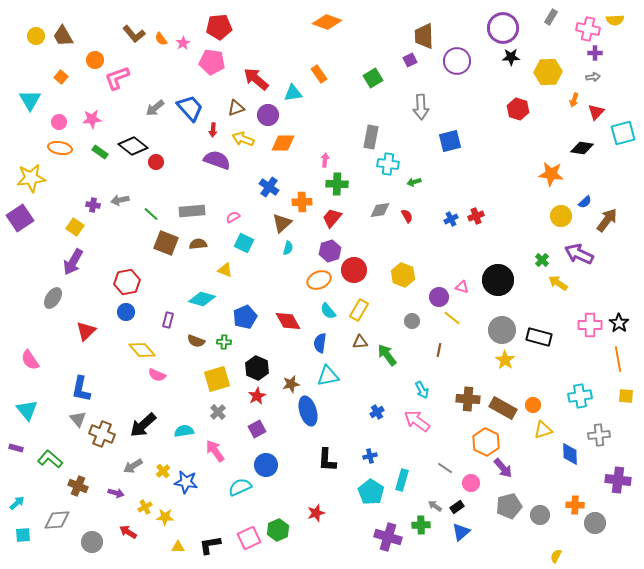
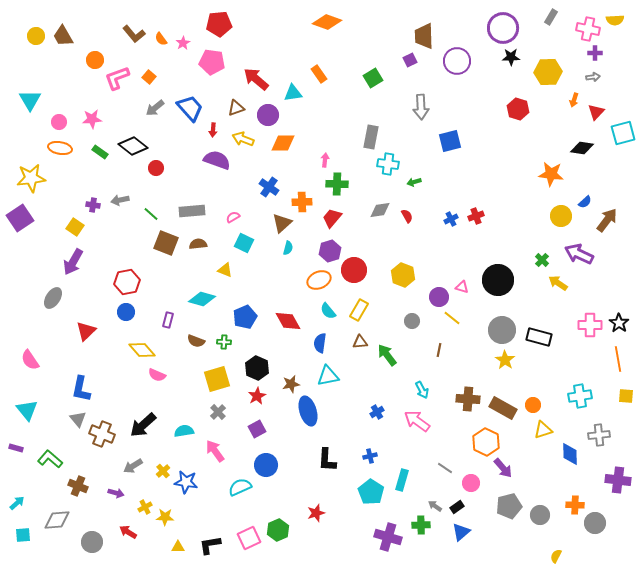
red pentagon at (219, 27): moved 3 px up
orange square at (61, 77): moved 88 px right
red circle at (156, 162): moved 6 px down
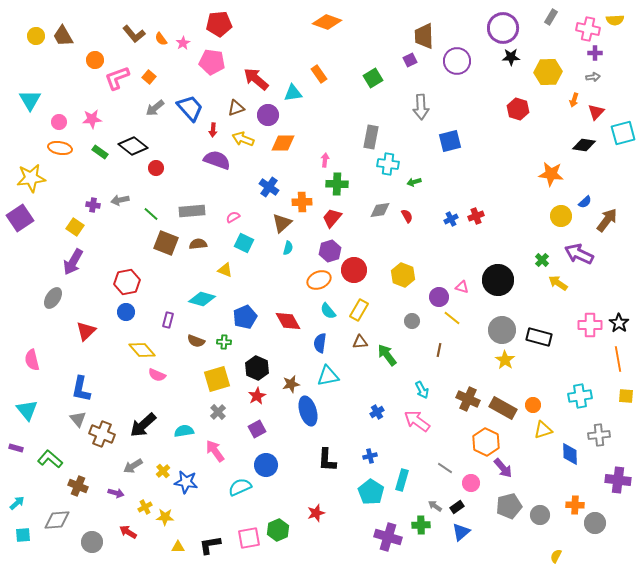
black diamond at (582, 148): moved 2 px right, 3 px up
pink semicircle at (30, 360): moved 2 px right; rotated 20 degrees clockwise
brown cross at (468, 399): rotated 20 degrees clockwise
pink square at (249, 538): rotated 15 degrees clockwise
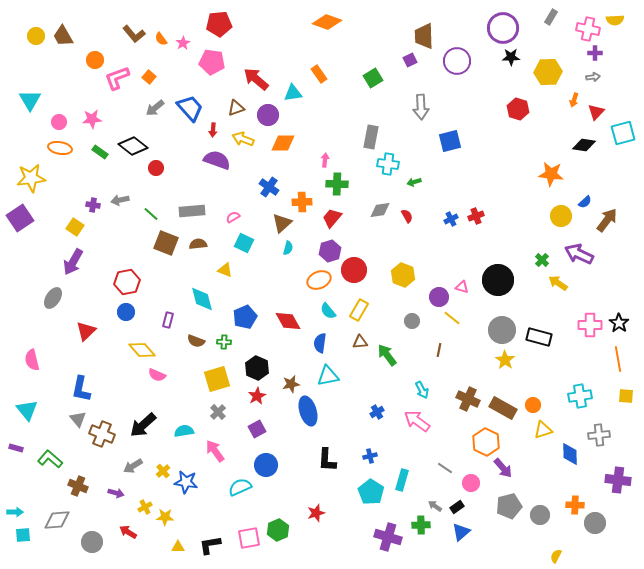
cyan diamond at (202, 299): rotated 60 degrees clockwise
cyan arrow at (17, 503): moved 2 px left, 9 px down; rotated 42 degrees clockwise
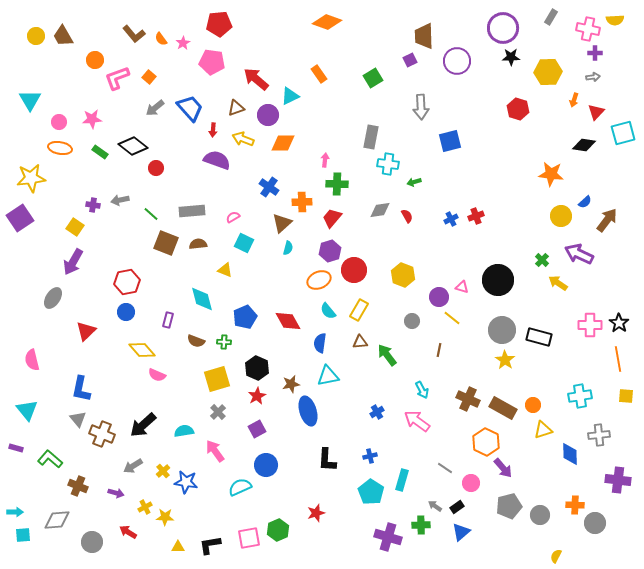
cyan triangle at (293, 93): moved 3 px left, 3 px down; rotated 18 degrees counterclockwise
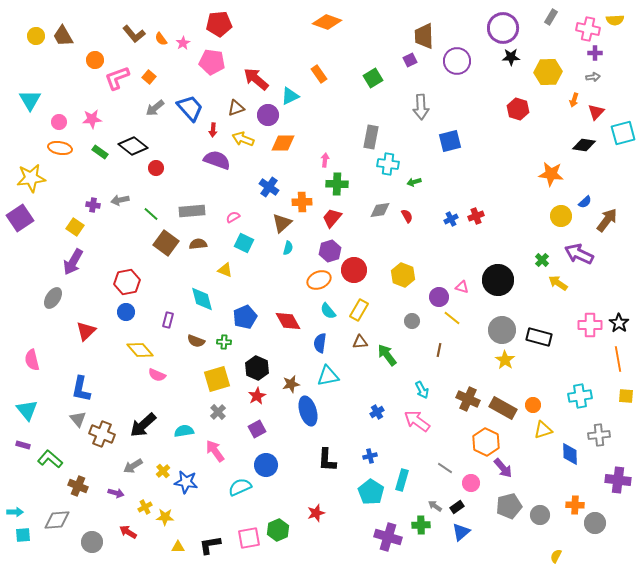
brown square at (166, 243): rotated 15 degrees clockwise
yellow diamond at (142, 350): moved 2 px left
purple rectangle at (16, 448): moved 7 px right, 3 px up
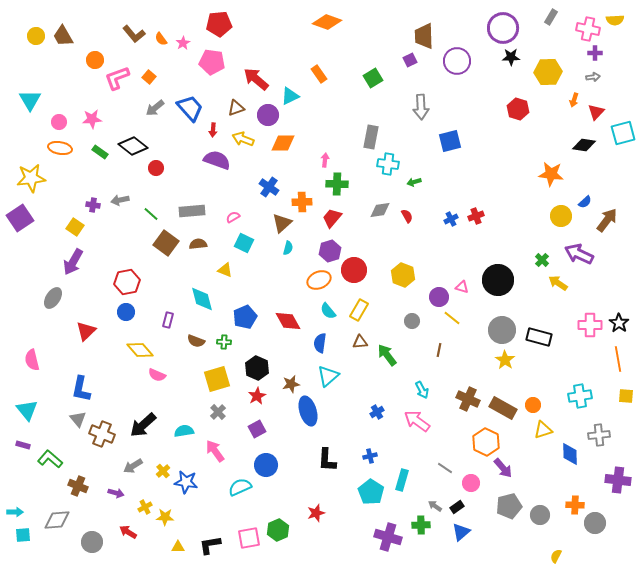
cyan triangle at (328, 376): rotated 30 degrees counterclockwise
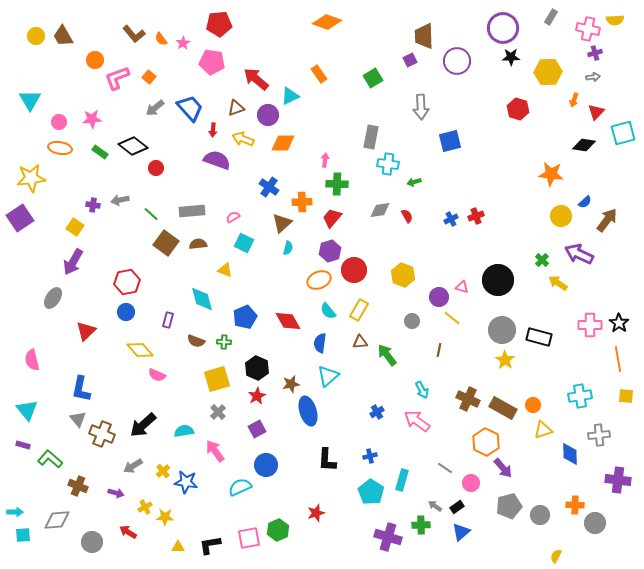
purple cross at (595, 53): rotated 16 degrees counterclockwise
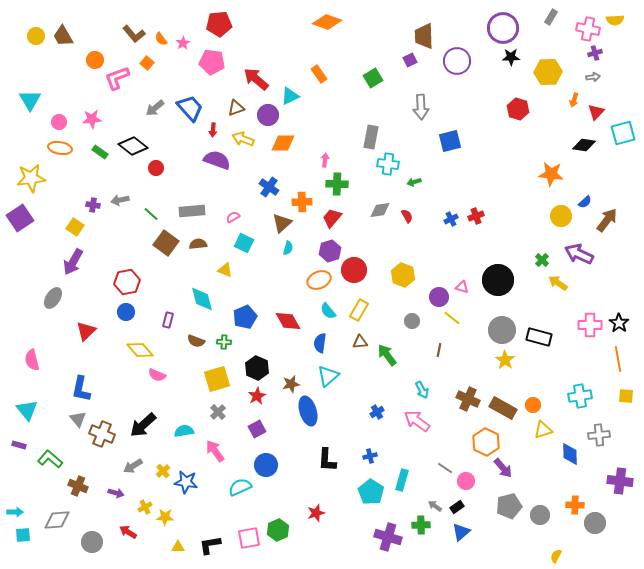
orange square at (149, 77): moved 2 px left, 14 px up
purple rectangle at (23, 445): moved 4 px left
purple cross at (618, 480): moved 2 px right, 1 px down
pink circle at (471, 483): moved 5 px left, 2 px up
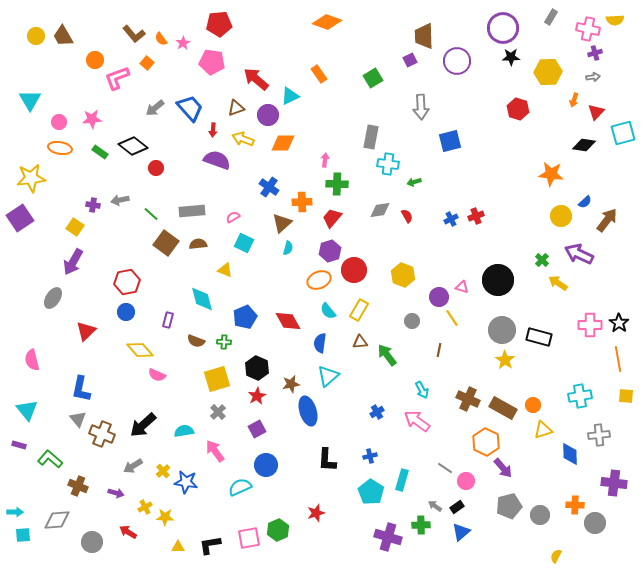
yellow line at (452, 318): rotated 18 degrees clockwise
purple cross at (620, 481): moved 6 px left, 2 px down
